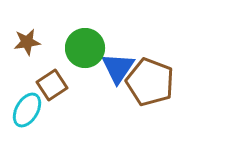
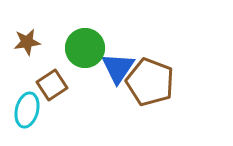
cyan ellipse: rotated 16 degrees counterclockwise
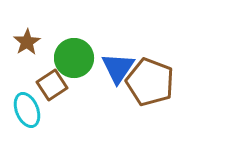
brown star: rotated 24 degrees counterclockwise
green circle: moved 11 px left, 10 px down
cyan ellipse: rotated 36 degrees counterclockwise
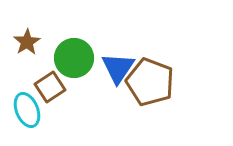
brown square: moved 2 px left, 2 px down
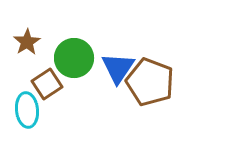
brown square: moved 3 px left, 3 px up
cyan ellipse: rotated 16 degrees clockwise
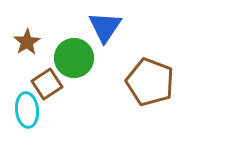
blue triangle: moved 13 px left, 41 px up
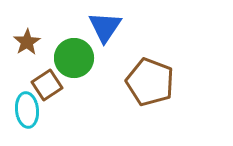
brown square: moved 1 px down
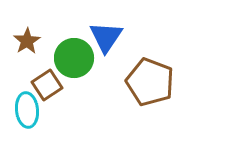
blue triangle: moved 1 px right, 10 px down
brown star: moved 1 px up
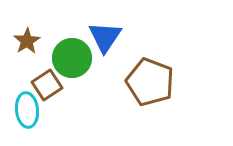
blue triangle: moved 1 px left
green circle: moved 2 px left
